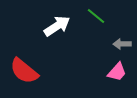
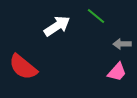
red semicircle: moved 1 px left, 4 px up
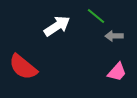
gray arrow: moved 8 px left, 8 px up
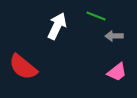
green line: rotated 18 degrees counterclockwise
white arrow: rotated 32 degrees counterclockwise
pink trapezoid: rotated 10 degrees clockwise
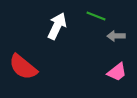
gray arrow: moved 2 px right
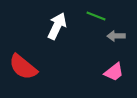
pink trapezoid: moved 3 px left
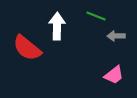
white arrow: rotated 24 degrees counterclockwise
red semicircle: moved 4 px right, 19 px up
pink trapezoid: moved 3 px down
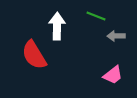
red semicircle: moved 7 px right, 7 px down; rotated 20 degrees clockwise
pink trapezoid: moved 1 px left
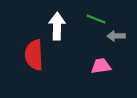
green line: moved 3 px down
red semicircle: rotated 28 degrees clockwise
pink trapezoid: moved 12 px left, 9 px up; rotated 150 degrees counterclockwise
